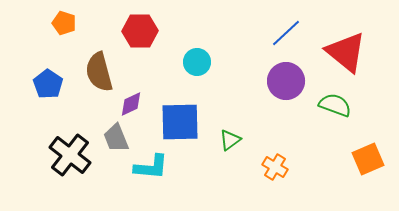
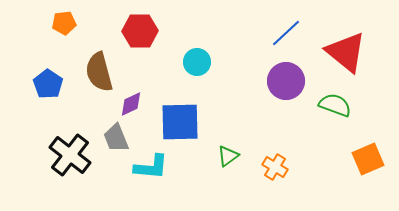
orange pentagon: rotated 25 degrees counterclockwise
green triangle: moved 2 px left, 16 px down
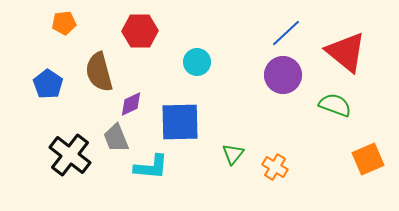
purple circle: moved 3 px left, 6 px up
green triangle: moved 5 px right, 2 px up; rotated 15 degrees counterclockwise
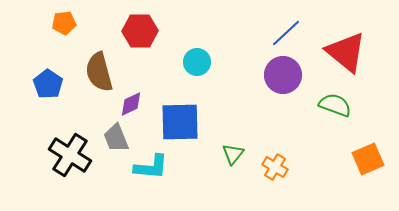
black cross: rotated 6 degrees counterclockwise
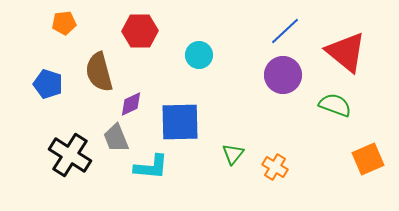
blue line: moved 1 px left, 2 px up
cyan circle: moved 2 px right, 7 px up
blue pentagon: rotated 16 degrees counterclockwise
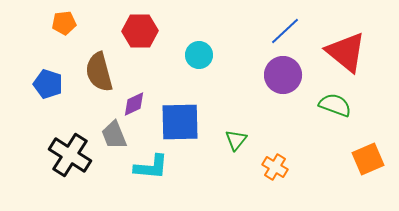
purple diamond: moved 3 px right
gray trapezoid: moved 2 px left, 3 px up
green triangle: moved 3 px right, 14 px up
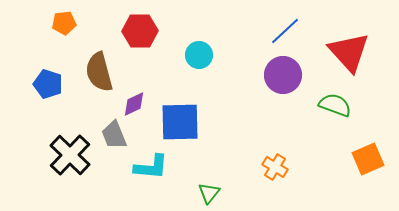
red triangle: moved 3 px right; rotated 9 degrees clockwise
green triangle: moved 27 px left, 53 px down
black cross: rotated 12 degrees clockwise
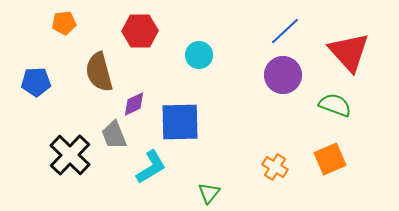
blue pentagon: moved 12 px left, 2 px up; rotated 20 degrees counterclockwise
orange square: moved 38 px left
cyan L-shape: rotated 36 degrees counterclockwise
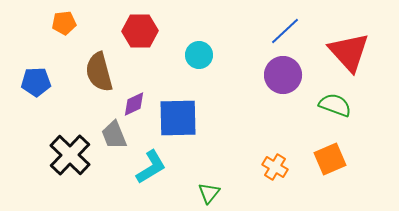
blue square: moved 2 px left, 4 px up
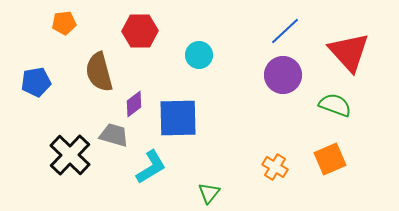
blue pentagon: rotated 8 degrees counterclockwise
purple diamond: rotated 12 degrees counterclockwise
gray trapezoid: rotated 128 degrees clockwise
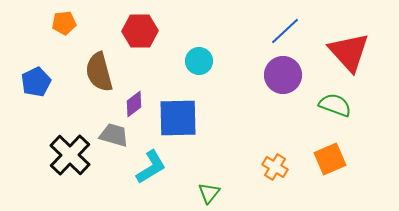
cyan circle: moved 6 px down
blue pentagon: rotated 16 degrees counterclockwise
